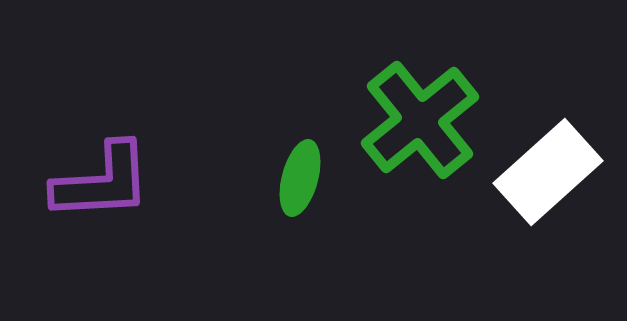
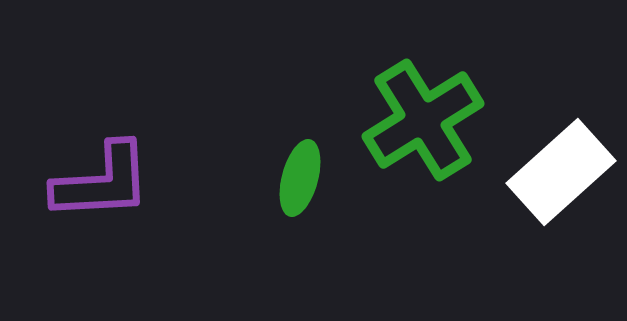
green cross: moved 3 px right; rotated 7 degrees clockwise
white rectangle: moved 13 px right
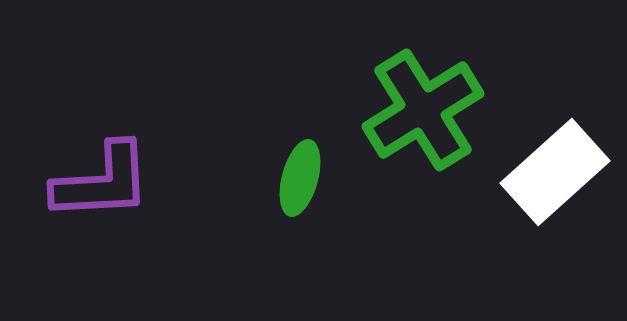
green cross: moved 10 px up
white rectangle: moved 6 px left
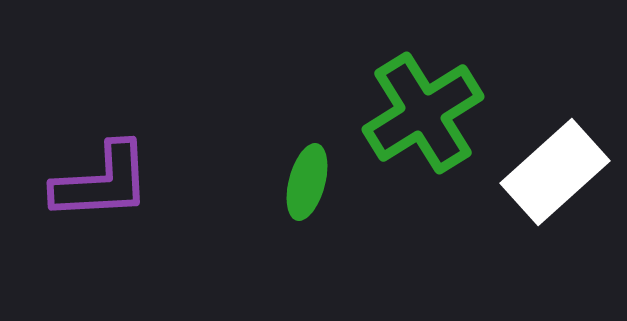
green cross: moved 3 px down
green ellipse: moved 7 px right, 4 px down
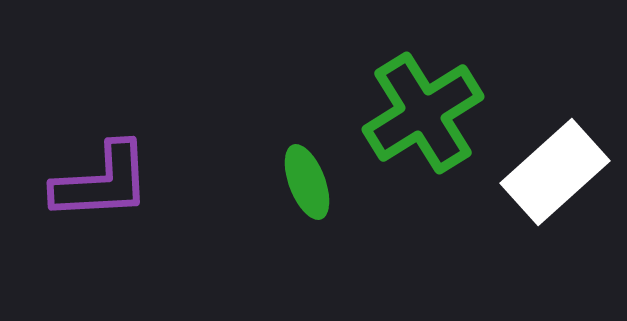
green ellipse: rotated 36 degrees counterclockwise
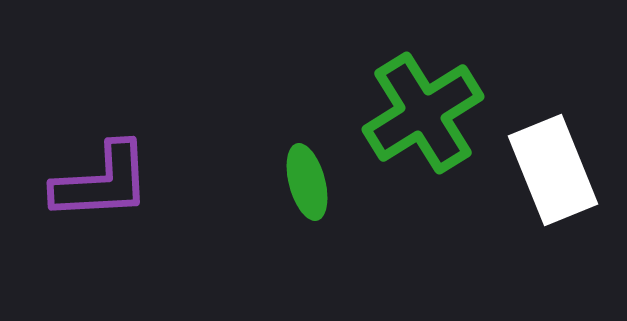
white rectangle: moved 2 px left, 2 px up; rotated 70 degrees counterclockwise
green ellipse: rotated 6 degrees clockwise
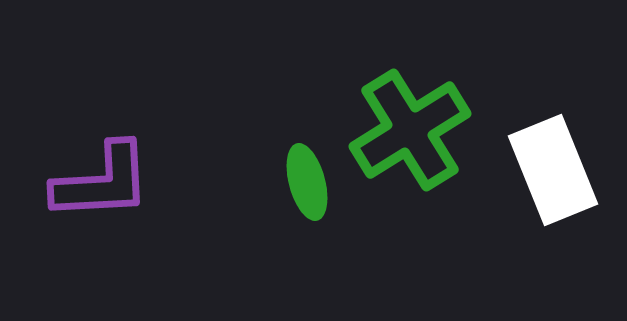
green cross: moved 13 px left, 17 px down
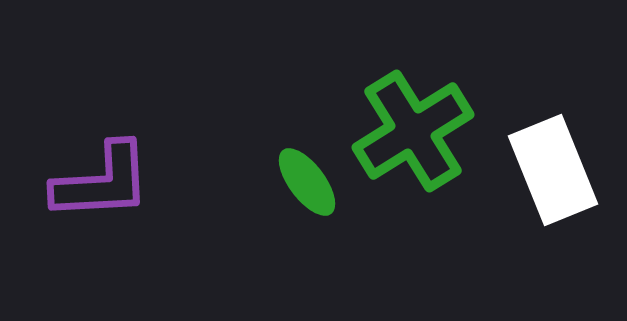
green cross: moved 3 px right, 1 px down
green ellipse: rotated 22 degrees counterclockwise
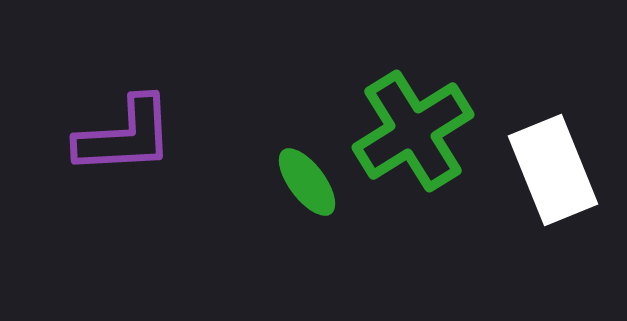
purple L-shape: moved 23 px right, 46 px up
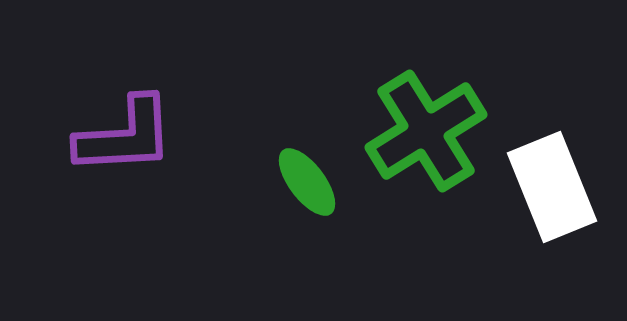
green cross: moved 13 px right
white rectangle: moved 1 px left, 17 px down
